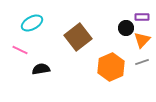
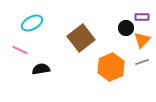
brown square: moved 3 px right, 1 px down
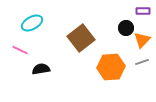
purple rectangle: moved 1 px right, 6 px up
orange hexagon: rotated 20 degrees clockwise
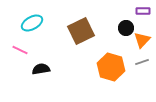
brown square: moved 7 px up; rotated 12 degrees clockwise
orange hexagon: rotated 20 degrees clockwise
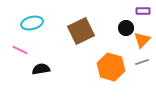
cyan ellipse: rotated 15 degrees clockwise
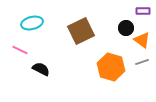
orange triangle: rotated 36 degrees counterclockwise
black semicircle: rotated 36 degrees clockwise
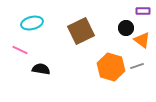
gray line: moved 5 px left, 4 px down
black semicircle: rotated 18 degrees counterclockwise
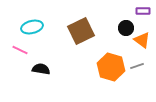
cyan ellipse: moved 4 px down
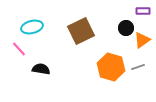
orange triangle: rotated 48 degrees clockwise
pink line: moved 1 px left, 1 px up; rotated 21 degrees clockwise
gray line: moved 1 px right, 1 px down
